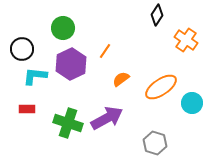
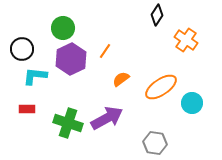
purple hexagon: moved 5 px up
gray hexagon: rotated 10 degrees counterclockwise
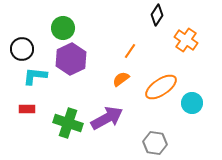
orange line: moved 25 px right
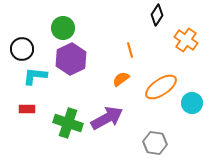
orange line: moved 1 px up; rotated 49 degrees counterclockwise
